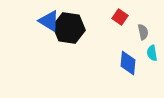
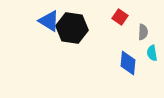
black hexagon: moved 3 px right
gray semicircle: rotated 14 degrees clockwise
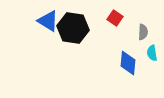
red square: moved 5 px left, 1 px down
blue triangle: moved 1 px left
black hexagon: moved 1 px right
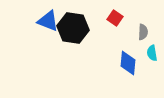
blue triangle: rotated 10 degrees counterclockwise
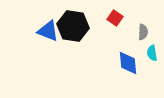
blue triangle: moved 10 px down
black hexagon: moved 2 px up
blue diamond: rotated 10 degrees counterclockwise
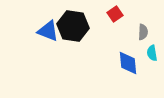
red square: moved 4 px up; rotated 21 degrees clockwise
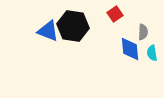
blue diamond: moved 2 px right, 14 px up
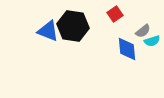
gray semicircle: moved 1 px up; rotated 49 degrees clockwise
blue diamond: moved 3 px left
cyan semicircle: moved 12 px up; rotated 98 degrees counterclockwise
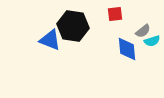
red square: rotated 28 degrees clockwise
blue triangle: moved 2 px right, 9 px down
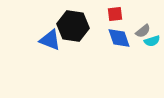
blue diamond: moved 8 px left, 11 px up; rotated 15 degrees counterclockwise
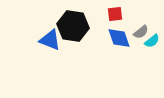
gray semicircle: moved 2 px left, 1 px down
cyan semicircle: rotated 21 degrees counterclockwise
